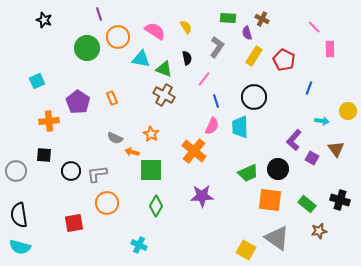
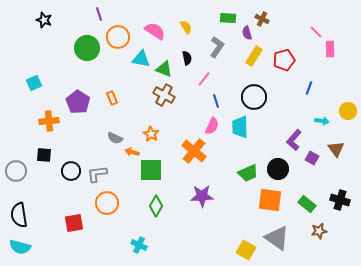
pink line at (314, 27): moved 2 px right, 5 px down
red pentagon at (284, 60): rotated 30 degrees clockwise
cyan square at (37, 81): moved 3 px left, 2 px down
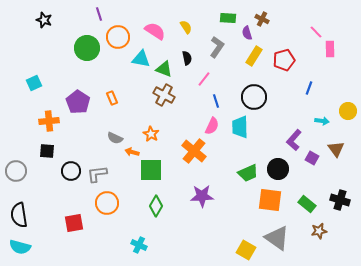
black square at (44, 155): moved 3 px right, 4 px up
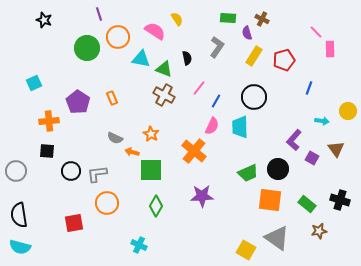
yellow semicircle at (186, 27): moved 9 px left, 8 px up
pink line at (204, 79): moved 5 px left, 9 px down
blue line at (216, 101): rotated 48 degrees clockwise
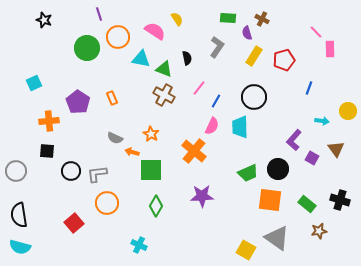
red square at (74, 223): rotated 30 degrees counterclockwise
